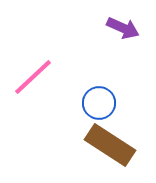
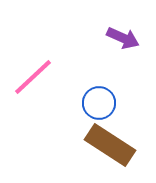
purple arrow: moved 10 px down
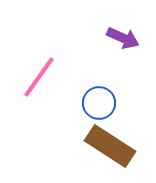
pink line: moved 6 px right; rotated 12 degrees counterclockwise
brown rectangle: moved 1 px down
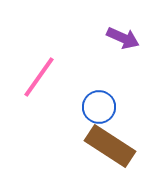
blue circle: moved 4 px down
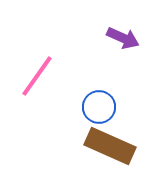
pink line: moved 2 px left, 1 px up
brown rectangle: rotated 9 degrees counterclockwise
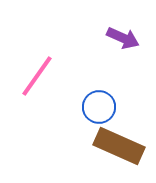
brown rectangle: moved 9 px right
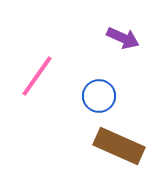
blue circle: moved 11 px up
